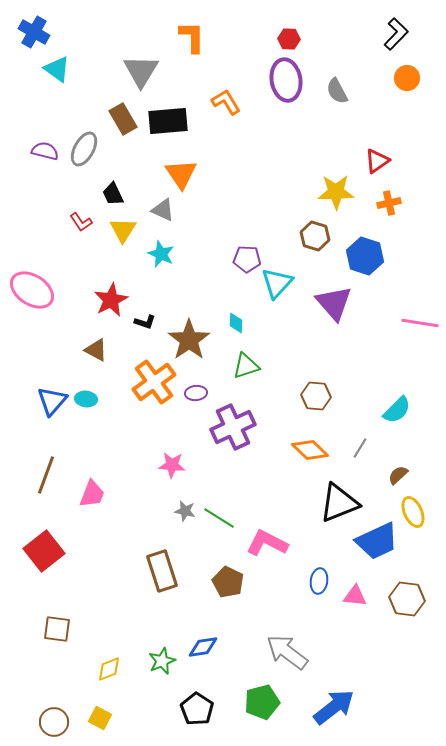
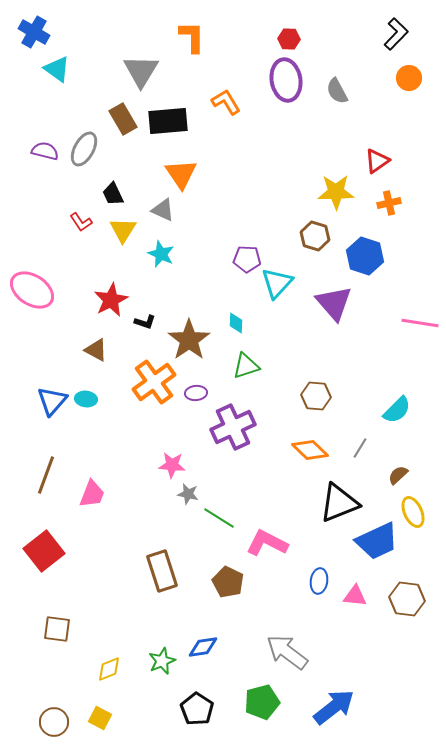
orange circle at (407, 78): moved 2 px right
gray star at (185, 511): moved 3 px right, 17 px up
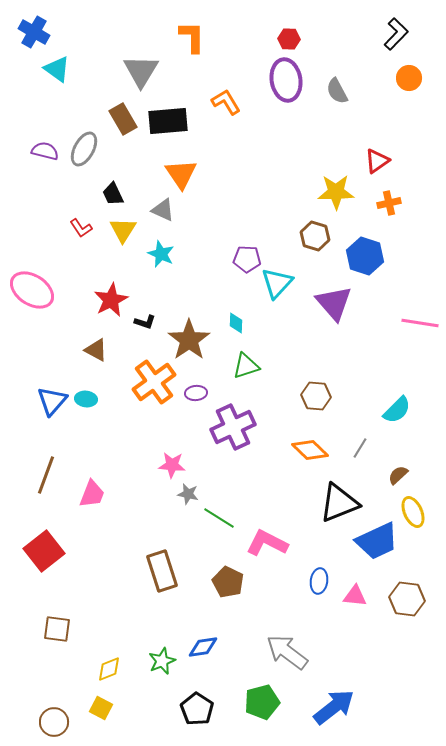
red L-shape at (81, 222): moved 6 px down
yellow square at (100, 718): moved 1 px right, 10 px up
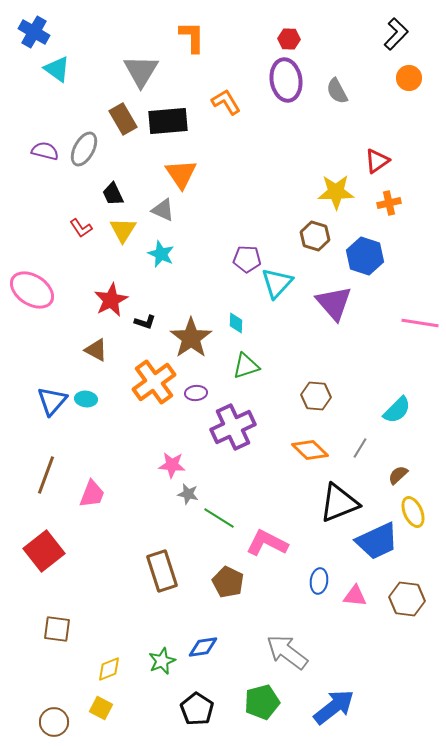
brown star at (189, 340): moved 2 px right, 2 px up
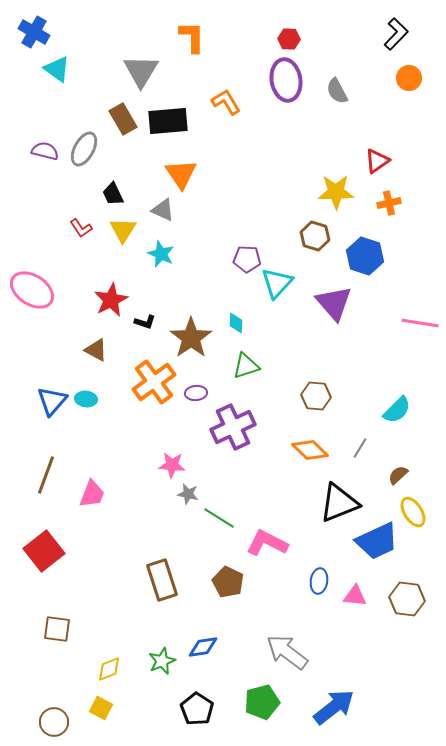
yellow ellipse at (413, 512): rotated 8 degrees counterclockwise
brown rectangle at (162, 571): moved 9 px down
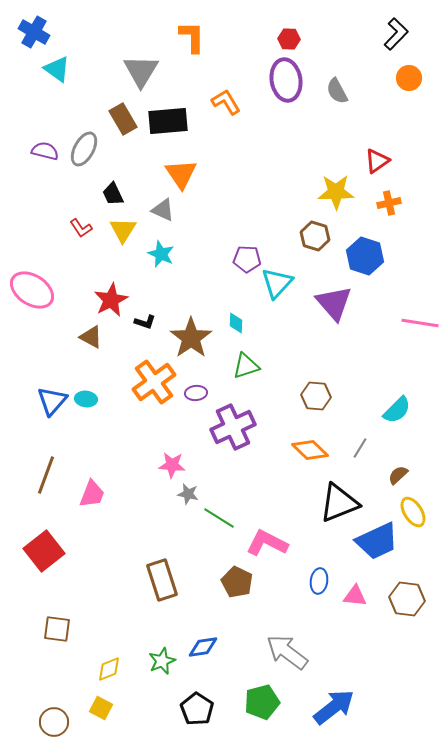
brown triangle at (96, 350): moved 5 px left, 13 px up
brown pentagon at (228, 582): moved 9 px right
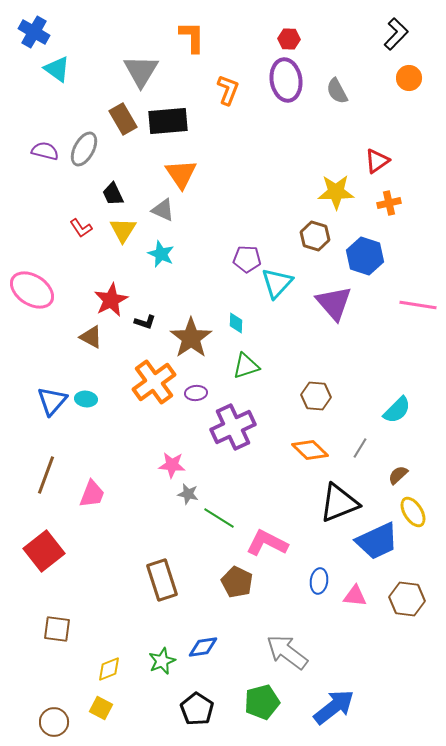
orange L-shape at (226, 102): moved 2 px right, 12 px up; rotated 52 degrees clockwise
pink line at (420, 323): moved 2 px left, 18 px up
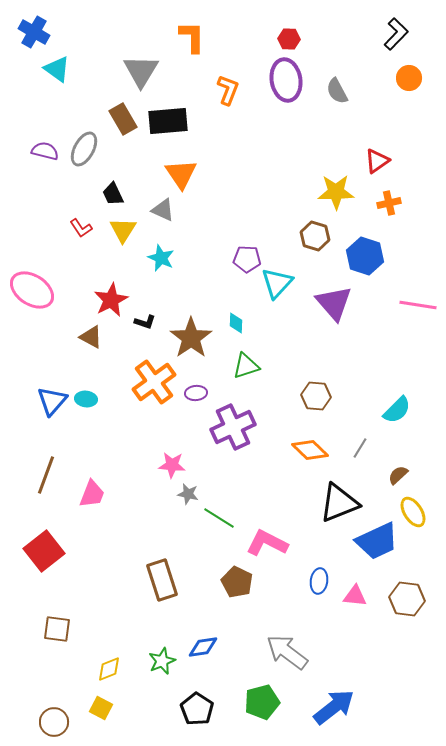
cyan star at (161, 254): moved 4 px down
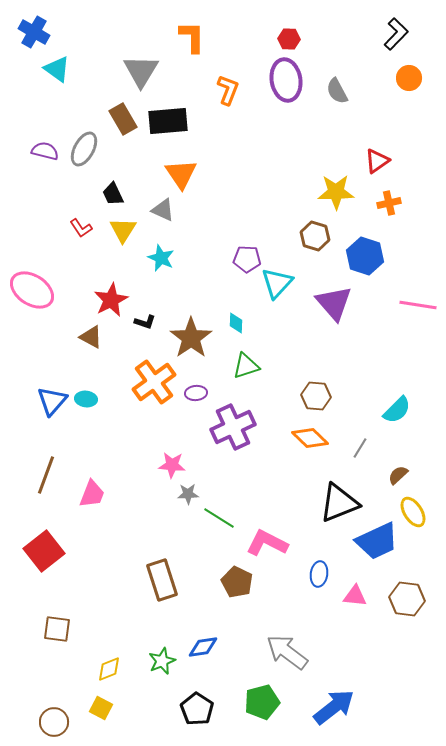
orange diamond at (310, 450): moved 12 px up
gray star at (188, 494): rotated 15 degrees counterclockwise
blue ellipse at (319, 581): moved 7 px up
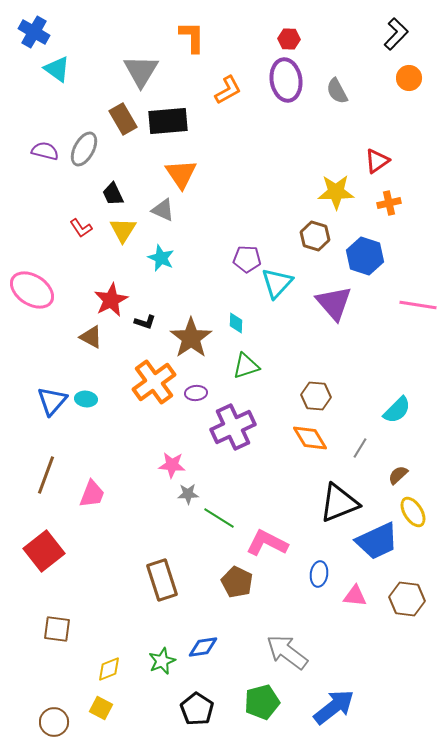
orange L-shape at (228, 90): rotated 40 degrees clockwise
orange diamond at (310, 438): rotated 15 degrees clockwise
